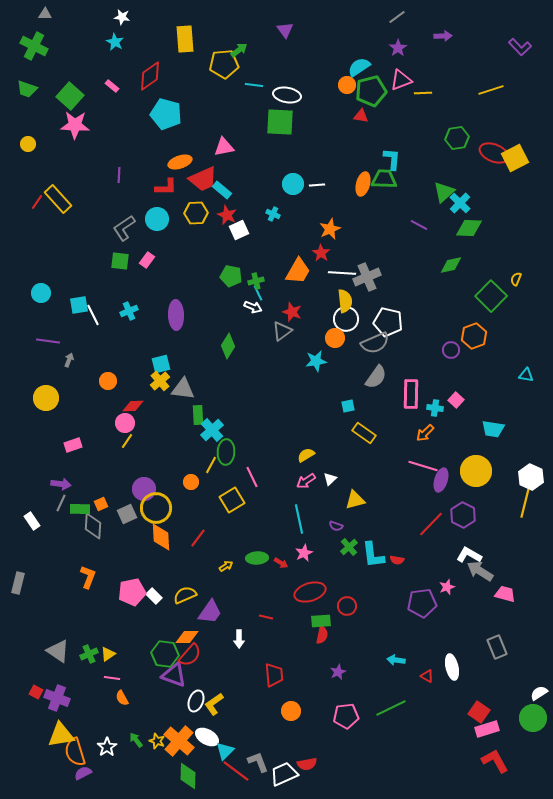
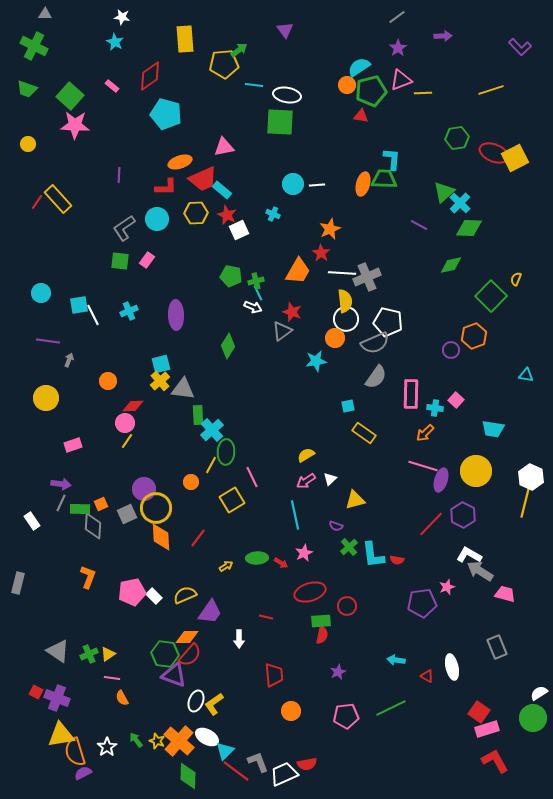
cyan line at (299, 519): moved 4 px left, 4 px up
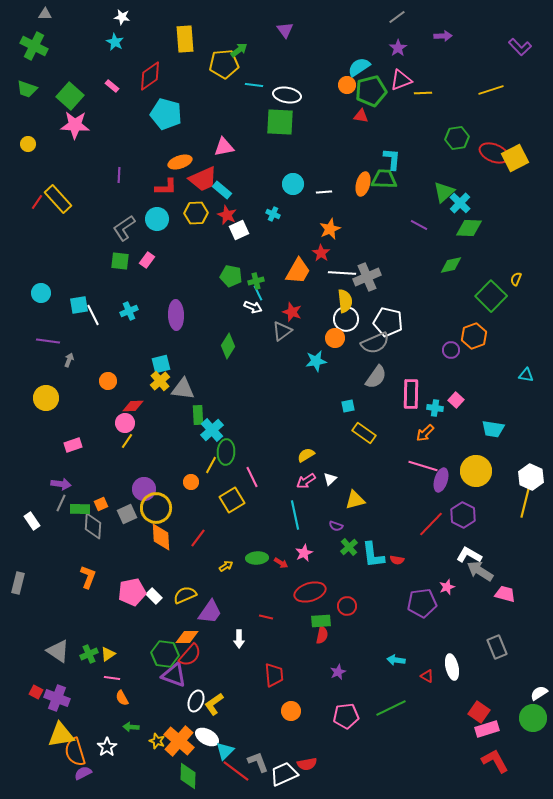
white line at (317, 185): moved 7 px right, 7 px down
green arrow at (136, 740): moved 5 px left, 13 px up; rotated 49 degrees counterclockwise
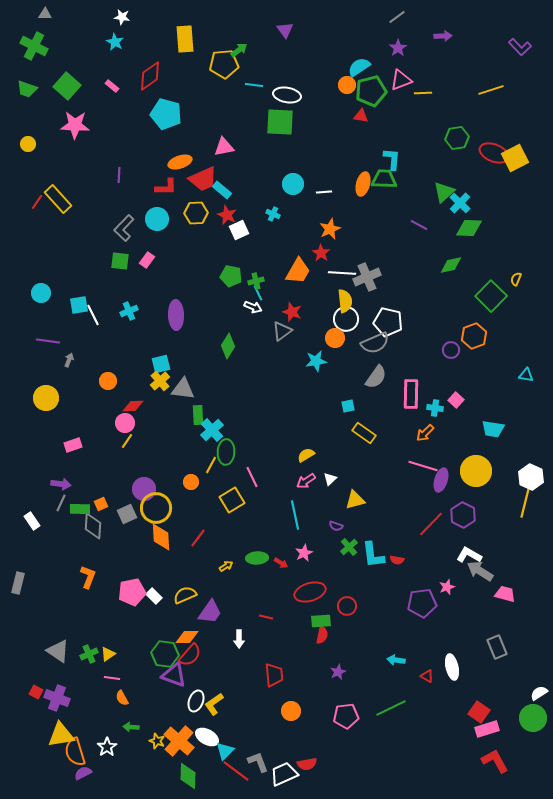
green square at (70, 96): moved 3 px left, 10 px up
gray L-shape at (124, 228): rotated 12 degrees counterclockwise
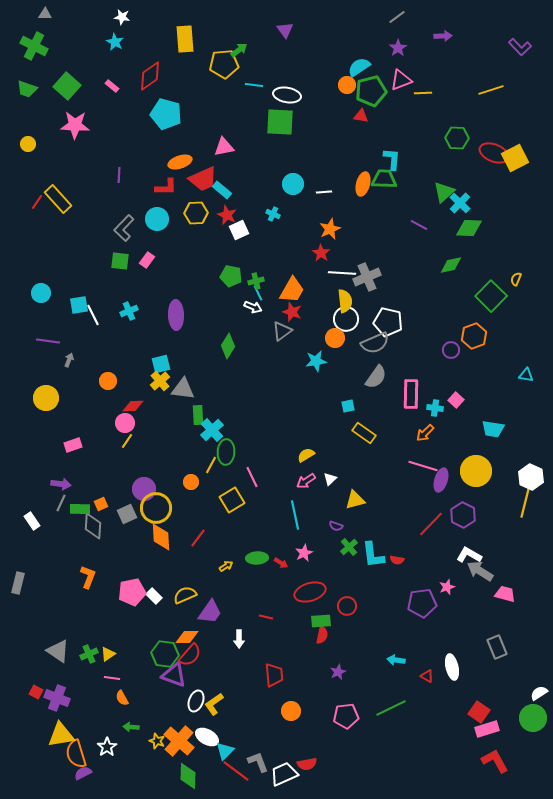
green hexagon at (457, 138): rotated 10 degrees clockwise
orange trapezoid at (298, 271): moved 6 px left, 19 px down
orange semicircle at (75, 752): moved 1 px right, 2 px down
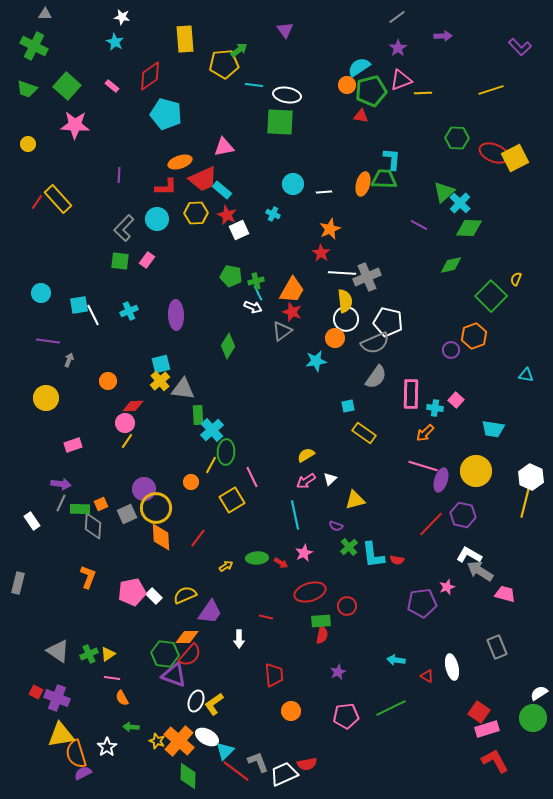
purple hexagon at (463, 515): rotated 15 degrees counterclockwise
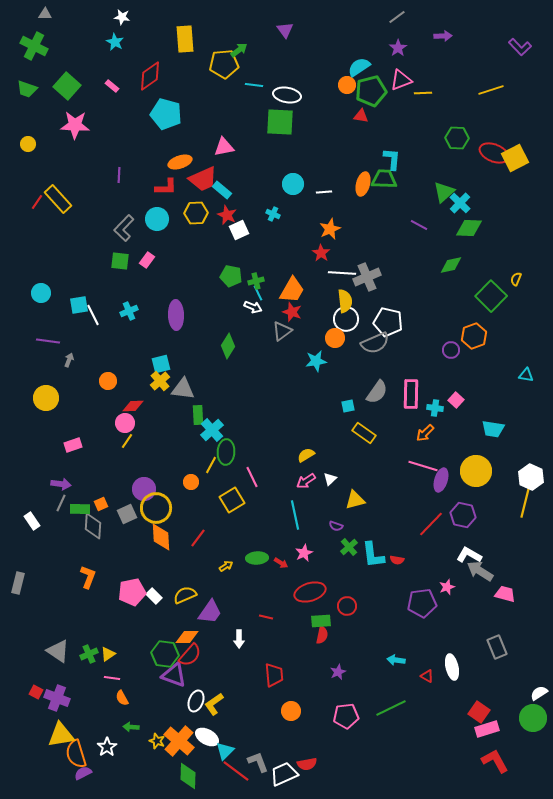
gray semicircle at (376, 377): moved 1 px right, 15 px down
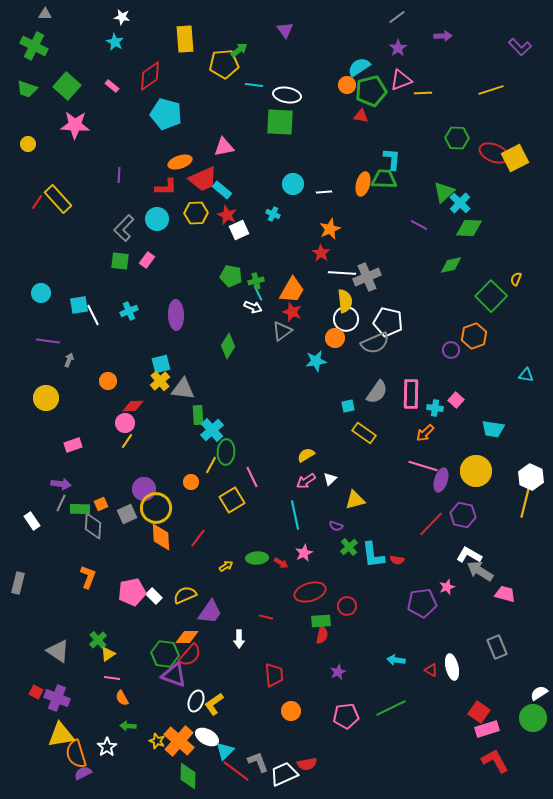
green cross at (89, 654): moved 9 px right, 14 px up; rotated 18 degrees counterclockwise
red triangle at (427, 676): moved 4 px right, 6 px up
green arrow at (131, 727): moved 3 px left, 1 px up
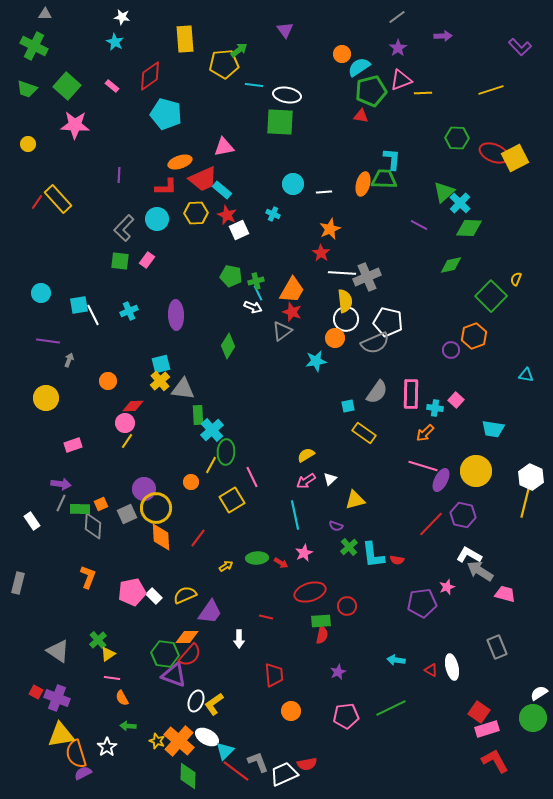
orange circle at (347, 85): moved 5 px left, 31 px up
purple ellipse at (441, 480): rotated 10 degrees clockwise
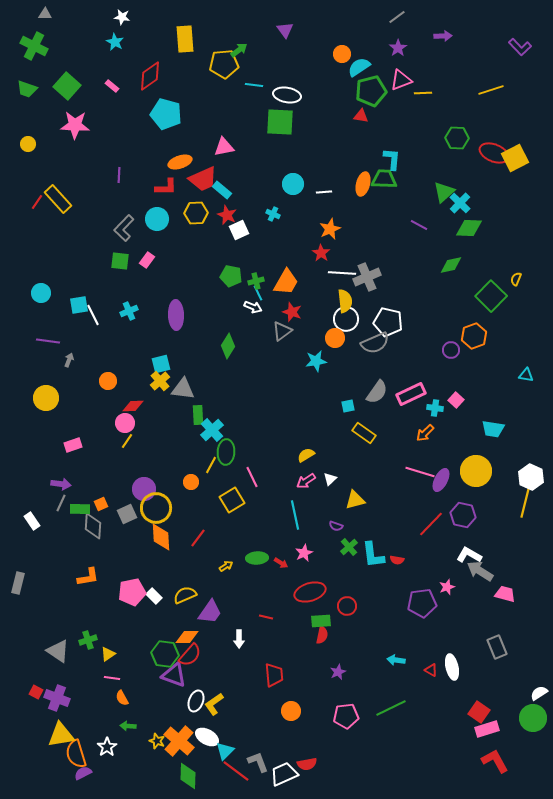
orange trapezoid at (292, 290): moved 6 px left, 8 px up
pink rectangle at (411, 394): rotated 64 degrees clockwise
pink line at (423, 466): moved 3 px left, 6 px down
orange L-shape at (88, 577): rotated 60 degrees clockwise
green cross at (98, 640): moved 10 px left; rotated 24 degrees clockwise
